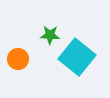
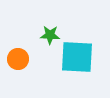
cyan square: rotated 36 degrees counterclockwise
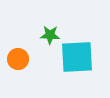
cyan square: rotated 6 degrees counterclockwise
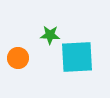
orange circle: moved 1 px up
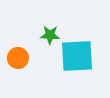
cyan square: moved 1 px up
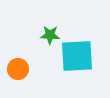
orange circle: moved 11 px down
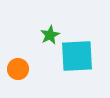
green star: rotated 30 degrees counterclockwise
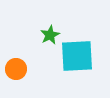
orange circle: moved 2 px left
